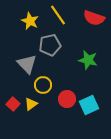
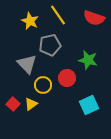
red circle: moved 21 px up
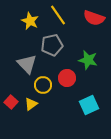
gray pentagon: moved 2 px right
red square: moved 2 px left, 2 px up
